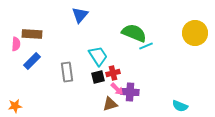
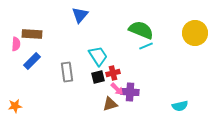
green semicircle: moved 7 px right, 3 px up
cyan semicircle: rotated 35 degrees counterclockwise
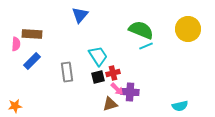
yellow circle: moved 7 px left, 4 px up
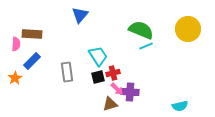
orange star: moved 28 px up; rotated 24 degrees counterclockwise
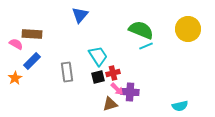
pink semicircle: rotated 64 degrees counterclockwise
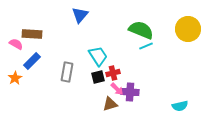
gray rectangle: rotated 18 degrees clockwise
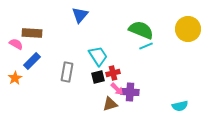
brown rectangle: moved 1 px up
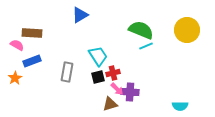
blue triangle: rotated 18 degrees clockwise
yellow circle: moved 1 px left, 1 px down
pink semicircle: moved 1 px right, 1 px down
blue rectangle: rotated 24 degrees clockwise
cyan semicircle: rotated 14 degrees clockwise
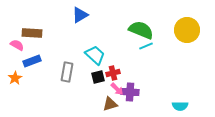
cyan trapezoid: moved 3 px left, 1 px up; rotated 15 degrees counterclockwise
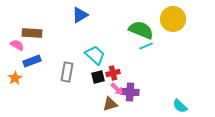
yellow circle: moved 14 px left, 11 px up
cyan semicircle: rotated 42 degrees clockwise
